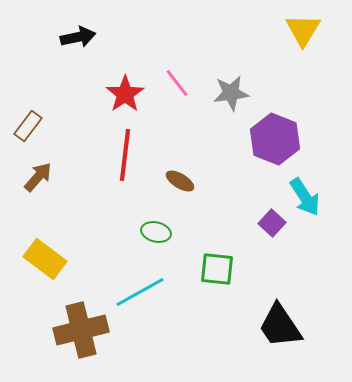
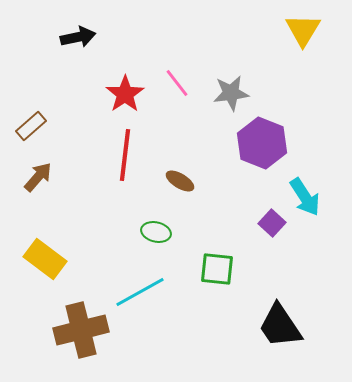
brown rectangle: moved 3 px right; rotated 12 degrees clockwise
purple hexagon: moved 13 px left, 4 px down
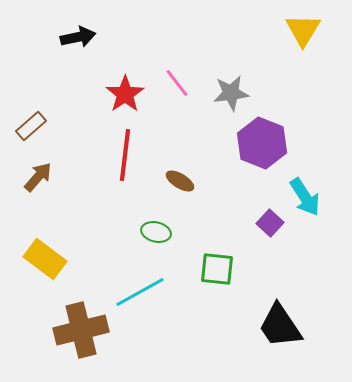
purple square: moved 2 px left
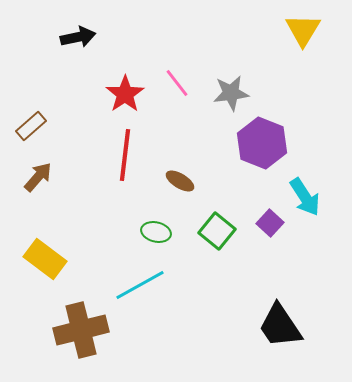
green square: moved 38 px up; rotated 33 degrees clockwise
cyan line: moved 7 px up
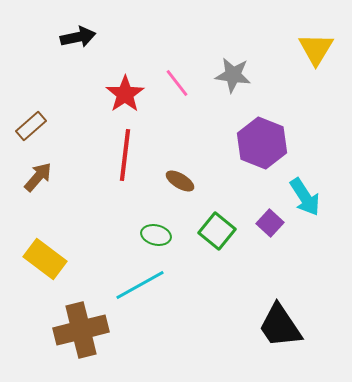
yellow triangle: moved 13 px right, 19 px down
gray star: moved 2 px right, 18 px up; rotated 15 degrees clockwise
green ellipse: moved 3 px down
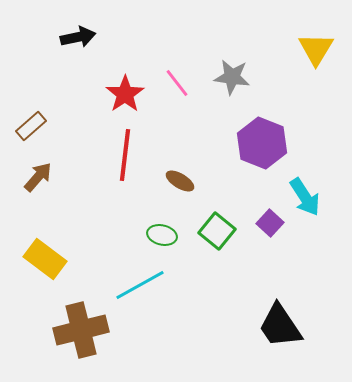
gray star: moved 1 px left, 2 px down
green ellipse: moved 6 px right
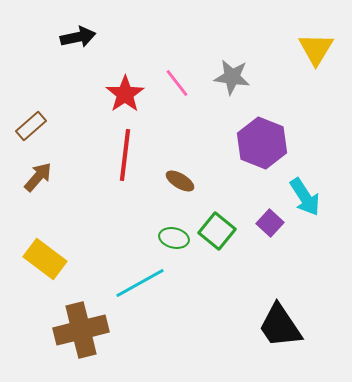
green ellipse: moved 12 px right, 3 px down
cyan line: moved 2 px up
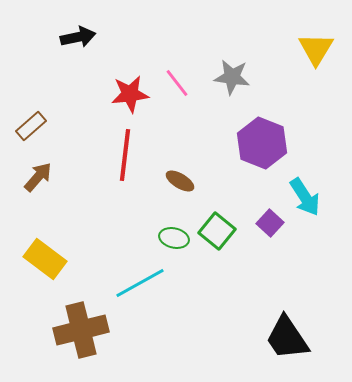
red star: moved 5 px right; rotated 27 degrees clockwise
black trapezoid: moved 7 px right, 12 px down
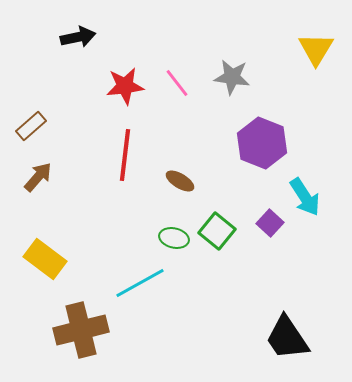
red star: moved 5 px left, 8 px up
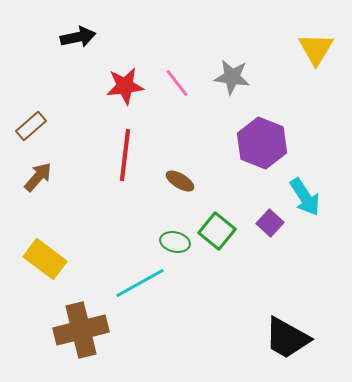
green ellipse: moved 1 px right, 4 px down
black trapezoid: rotated 27 degrees counterclockwise
